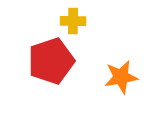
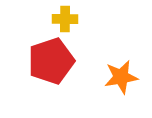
yellow cross: moved 8 px left, 2 px up
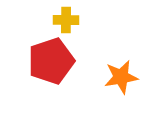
yellow cross: moved 1 px right, 1 px down
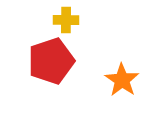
orange star: moved 1 px right, 3 px down; rotated 28 degrees counterclockwise
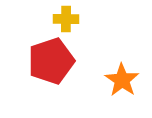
yellow cross: moved 1 px up
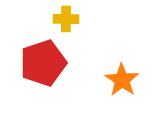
red pentagon: moved 8 px left, 2 px down
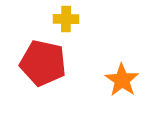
red pentagon: rotated 30 degrees clockwise
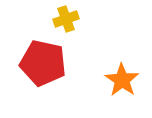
yellow cross: rotated 20 degrees counterclockwise
